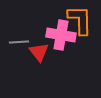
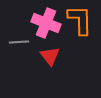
pink cross: moved 15 px left, 12 px up; rotated 12 degrees clockwise
red triangle: moved 11 px right, 4 px down
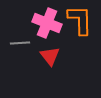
pink cross: moved 1 px right
gray line: moved 1 px right, 1 px down
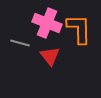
orange L-shape: moved 1 px left, 9 px down
gray line: rotated 18 degrees clockwise
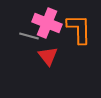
gray line: moved 9 px right, 7 px up
red triangle: moved 2 px left
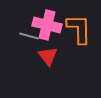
pink cross: moved 2 px down; rotated 8 degrees counterclockwise
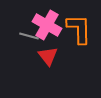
pink cross: rotated 16 degrees clockwise
